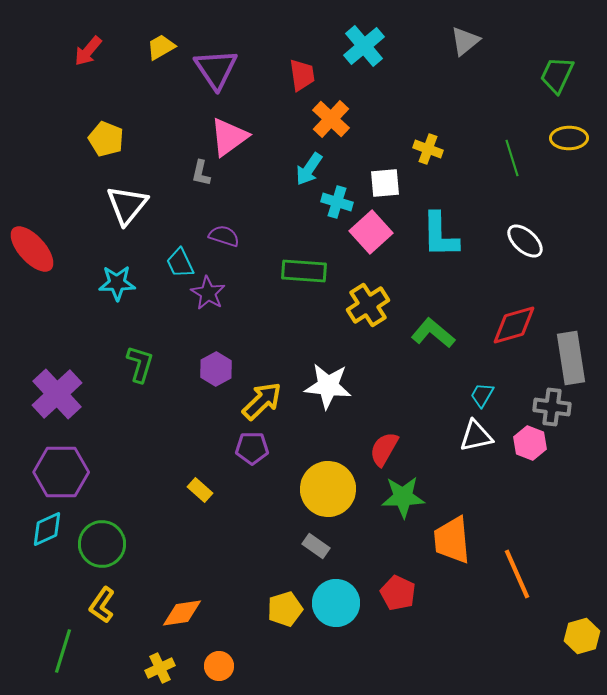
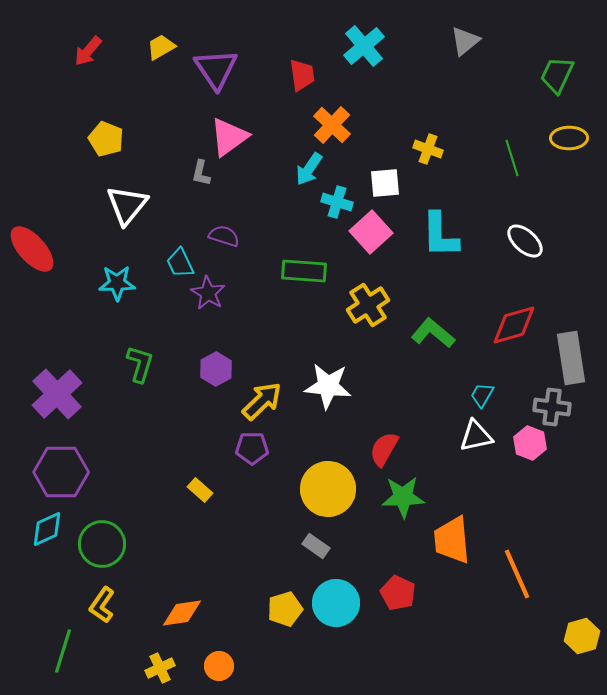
orange cross at (331, 119): moved 1 px right, 6 px down
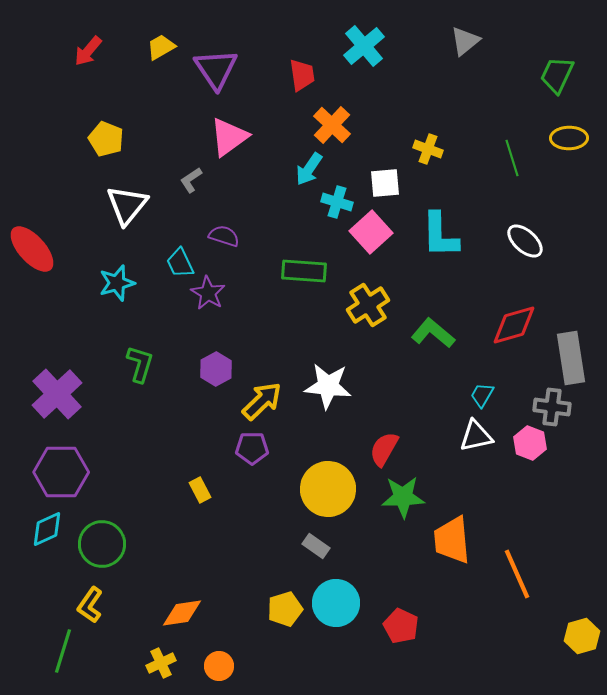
gray L-shape at (201, 173): moved 10 px left, 7 px down; rotated 44 degrees clockwise
cyan star at (117, 283): rotated 15 degrees counterclockwise
yellow rectangle at (200, 490): rotated 20 degrees clockwise
red pentagon at (398, 593): moved 3 px right, 33 px down
yellow L-shape at (102, 605): moved 12 px left
yellow cross at (160, 668): moved 1 px right, 5 px up
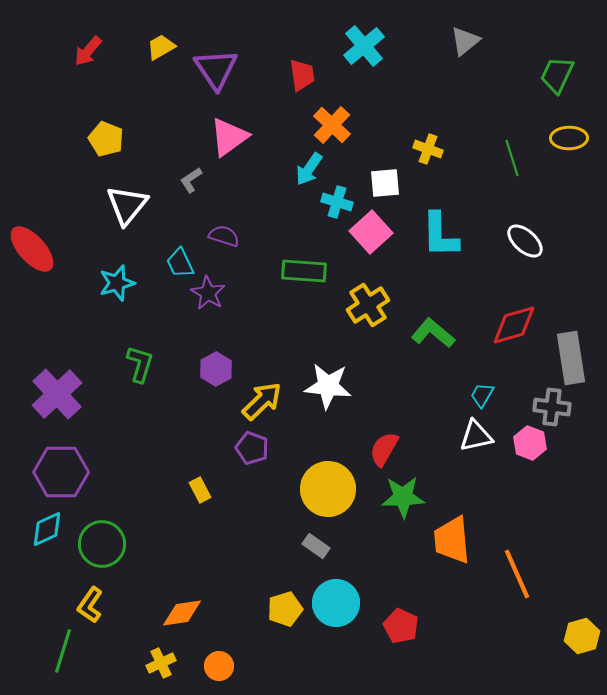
purple pentagon at (252, 448): rotated 20 degrees clockwise
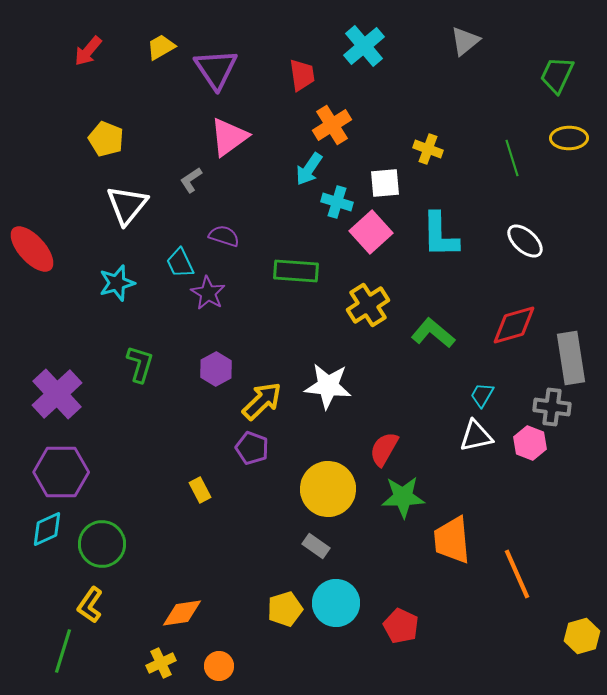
orange cross at (332, 125): rotated 15 degrees clockwise
green rectangle at (304, 271): moved 8 px left
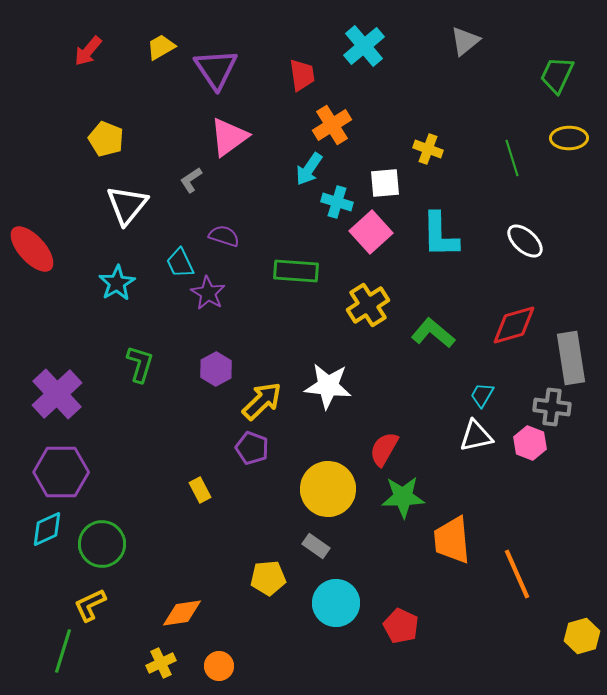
cyan star at (117, 283): rotated 15 degrees counterclockwise
yellow L-shape at (90, 605): rotated 30 degrees clockwise
yellow pentagon at (285, 609): moved 17 px left, 31 px up; rotated 12 degrees clockwise
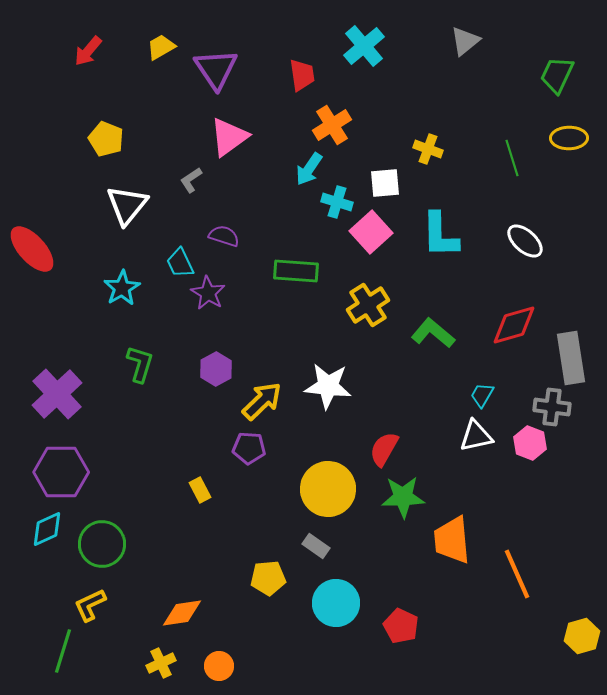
cyan star at (117, 283): moved 5 px right, 5 px down
purple pentagon at (252, 448): moved 3 px left; rotated 16 degrees counterclockwise
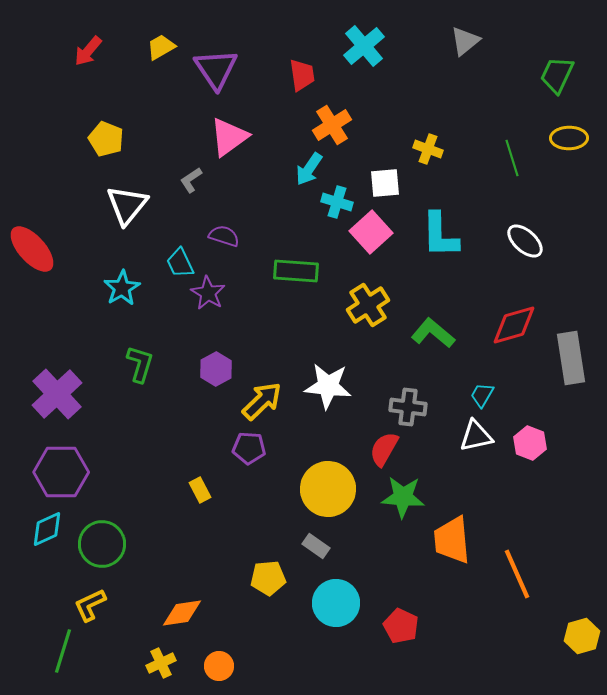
gray cross at (552, 407): moved 144 px left
green star at (403, 497): rotated 6 degrees clockwise
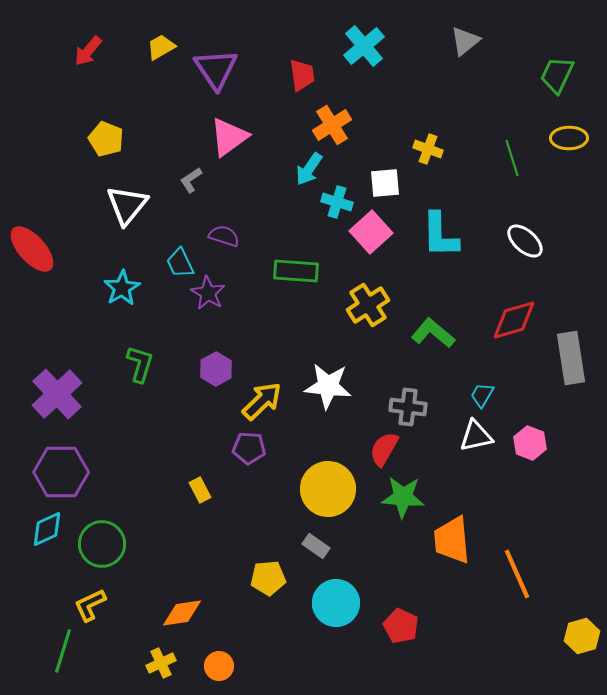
red diamond at (514, 325): moved 5 px up
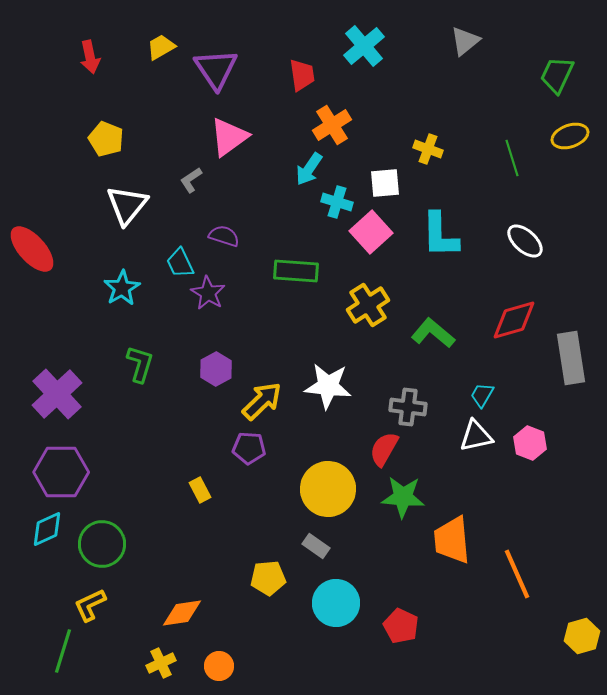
red arrow at (88, 51): moved 2 px right, 6 px down; rotated 52 degrees counterclockwise
yellow ellipse at (569, 138): moved 1 px right, 2 px up; rotated 18 degrees counterclockwise
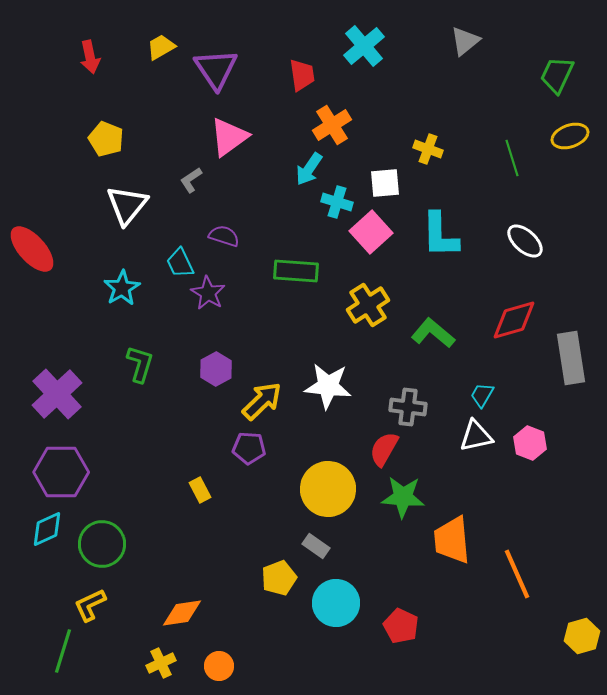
yellow pentagon at (268, 578): moved 11 px right; rotated 16 degrees counterclockwise
